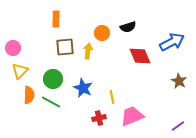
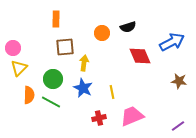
yellow arrow: moved 4 px left, 12 px down
yellow triangle: moved 1 px left, 3 px up
brown star: rotated 21 degrees counterclockwise
yellow line: moved 5 px up
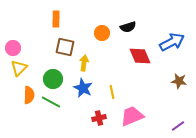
brown square: rotated 18 degrees clockwise
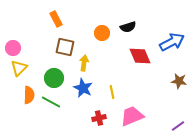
orange rectangle: rotated 28 degrees counterclockwise
green circle: moved 1 px right, 1 px up
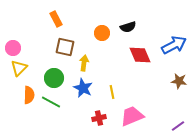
blue arrow: moved 2 px right, 3 px down
red diamond: moved 1 px up
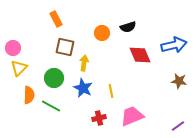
blue arrow: rotated 15 degrees clockwise
yellow line: moved 1 px left, 1 px up
green line: moved 4 px down
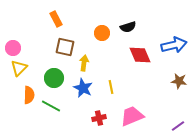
yellow line: moved 4 px up
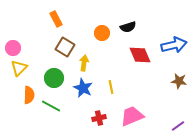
brown square: rotated 18 degrees clockwise
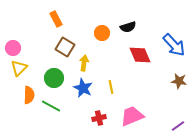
blue arrow: rotated 60 degrees clockwise
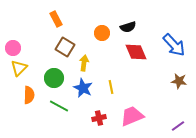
red diamond: moved 4 px left, 3 px up
green line: moved 8 px right
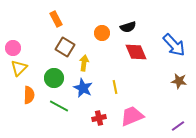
yellow line: moved 4 px right
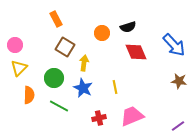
pink circle: moved 2 px right, 3 px up
